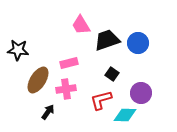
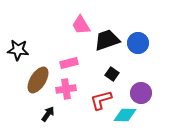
black arrow: moved 2 px down
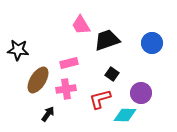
blue circle: moved 14 px right
red L-shape: moved 1 px left, 1 px up
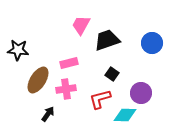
pink trapezoid: rotated 60 degrees clockwise
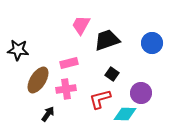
cyan diamond: moved 1 px up
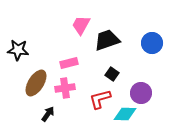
brown ellipse: moved 2 px left, 3 px down
pink cross: moved 1 px left, 1 px up
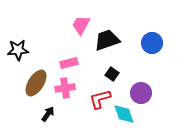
black star: rotated 10 degrees counterclockwise
cyan diamond: moved 1 px left; rotated 70 degrees clockwise
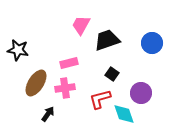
black star: rotated 15 degrees clockwise
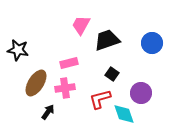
black arrow: moved 2 px up
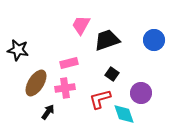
blue circle: moved 2 px right, 3 px up
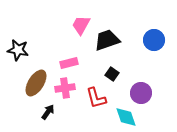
red L-shape: moved 4 px left, 1 px up; rotated 90 degrees counterclockwise
cyan diamond: moved 2 px right, 3 px down
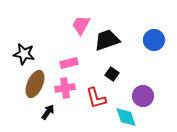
black star: moved 6 px right, 4 px down
brown ellipse: moved 1 px left, 1 px down; rotated 8 degrees counterclockwise
purple circle: moved 2 px right, 3 px down
